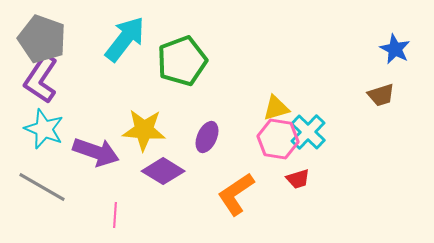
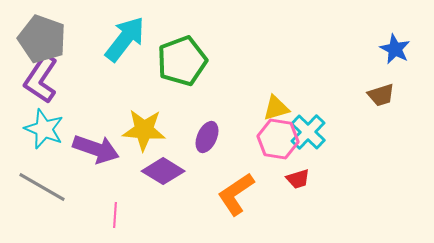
purple arrow: moved 3 px up
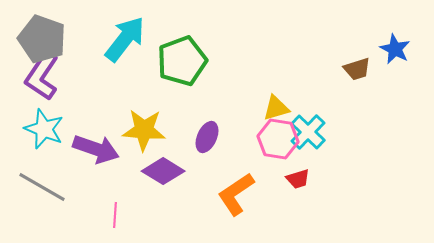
purple L-shape: moved 1 px right, 3 px up
brown trapezoid: moved 24 px left, 26 px up
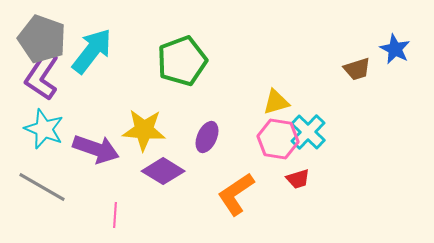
cyan arrow: moved 33 px left, 12 px down
yellow triangle: moved 6 px up
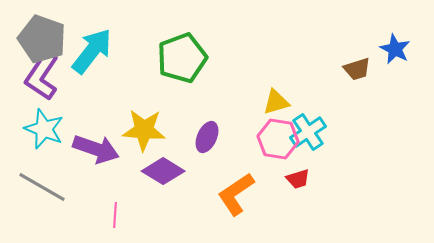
green pentagon: moved 3 px up
cyan cross: rotated 12 degrees clockwise
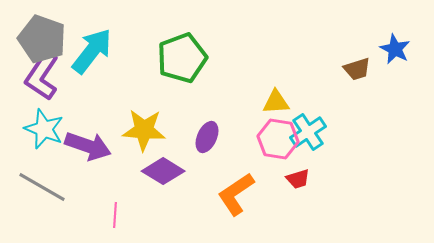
yellow triangle: rotated 12 degrees clockwise
purple arrow: moved 8 px left, 3 px up
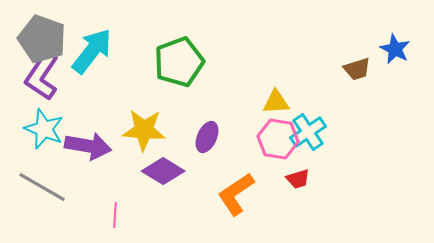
green pentagon: moved 3 px left, 4 px down
purple arrow: rotated 9 degrees counterclockwise
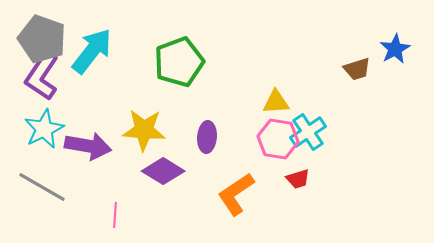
blue star: rotated 16 degrees clockwise
cyan star: rotated 24 degrees clockwise
purple ellipse: rotated 20 degrees counterclockwise
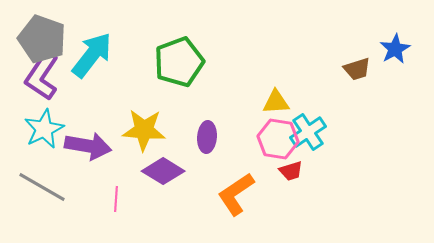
cyan arrow: moved 4 px down
red trapezoid: moved 7 px left, 8 px up
pink line: moved 1 px right, 16 px up
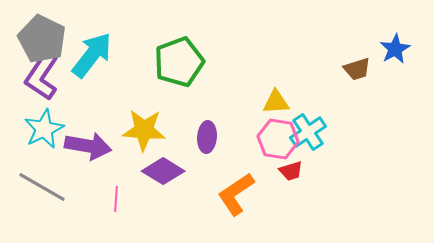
gray pentagon: rotated 6 degrees clockwise
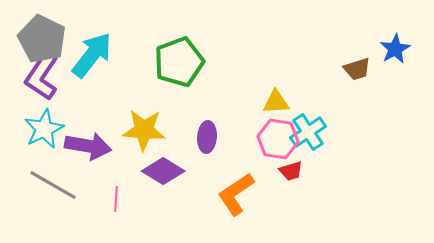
gray line: moved 11 px right, 2 px up
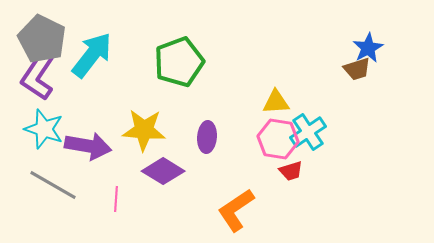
blue star: moved 27 px left, 1 px up
purple L-shape: moved 4 px left
cyan star: rotated 27 degrees counterclockwise
orange L-shape: moved 16 px down
